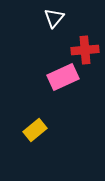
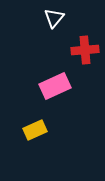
pink rectangle: moved 8 px left, 9 px down
yellow rectangle: rotated 15 degrees clockwise
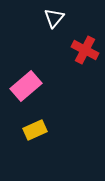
red cross: rotated 32 degrees clockwise
pink rectangle: moved 29 px left; rotated 16 degrees counterclockwise
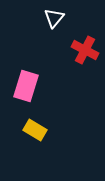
pink rectangle: rotated 32 degrees counterclockwise
yellow rectangle: rotated 55 degrees clockwise
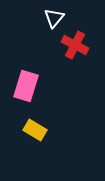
red cross: moved 10 px left, 5 px up
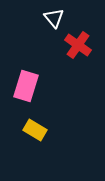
white triangle: rotated 20 degrees counterclockwise
red cross: moved 3 px right; rotated 8 degrees clockwise
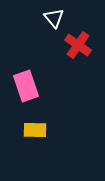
pink rectangle: rotated 36 degrees counterclockwise
yellow rectangle: rotated 30 degrees counterclockwise
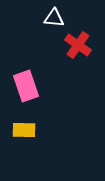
white triangle: rotated 45 degrees counterclockwise
yellow rectangle: moved 11 px left
